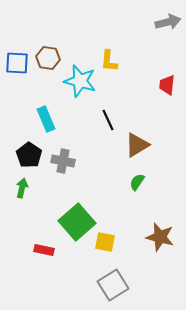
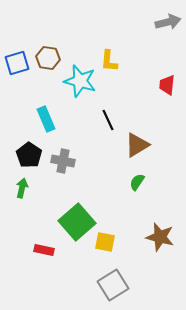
blue square: rotated 20 degrees counterclockwise
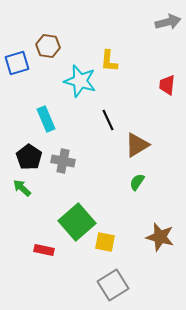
brown hexagon: moved 12 px up
black pentagon: moved 2 px down
green arrow: rotated 60 degrees counterclockwise
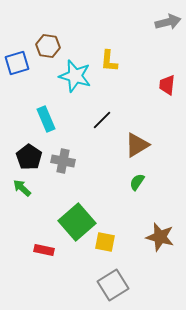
cyan star: moved 5 px left, 5 px up
black line: moved 6 px left; rotated 70 degrees clockwise
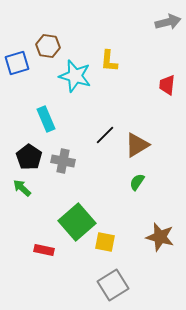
black line: moved 3 px right, 15 px down
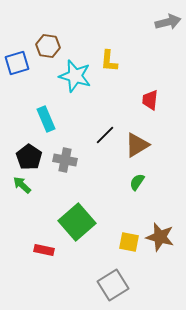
red trapezoid: moved 17 px left, 15 px down
gray cross: moved 2 px right, 1 px up
green arrow: moved 3 px up
yellow square: moved 24 px right
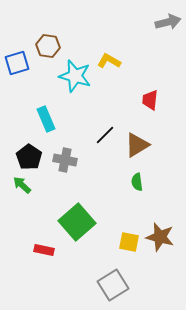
yellow L-shape: rotated 115 degrees clockwise
green semicircle: rotated 42 degrees counterclockwise
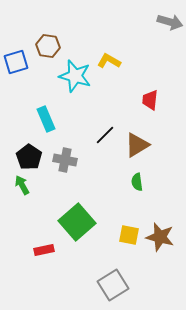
gray arrow: moved 2 px right; rotated 30 degrees clockwise
blue square: moved 1 px left, 1 px up
green arrow: rotated 18 degrees clockwise
yellow square: moved 7 px up
red rectangle: rotated 24 degrees counterclockwise
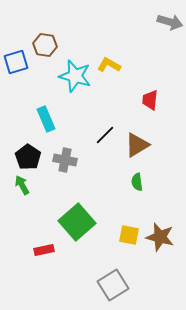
brown hexagon: moved 3 px left, 1 px up
yellow L-shape: moved 4 px down
black pentagon: moved 1 px left
